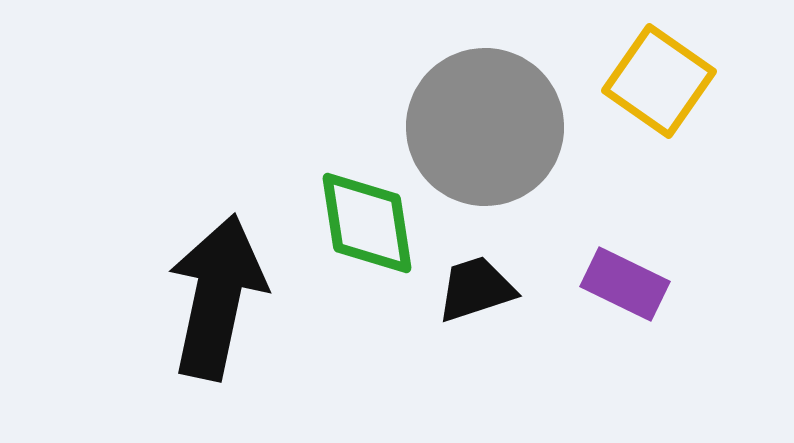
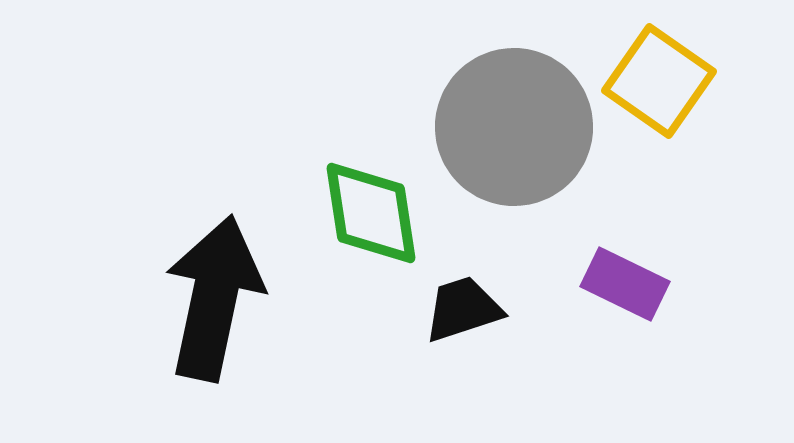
gray circle: moved 29 px right
green diamond: moved 4 px right, 10 px up
black trapezoid: moved 13 px left, 20 px down
black arrow: moved 3 px left, 1 px down
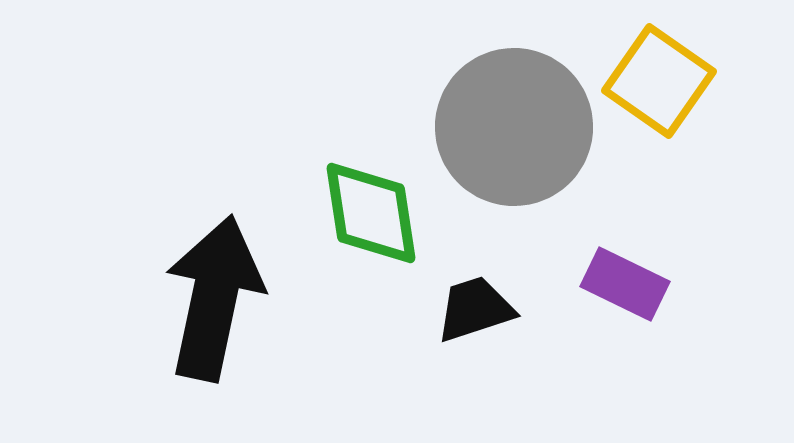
black trapezoid: moved 12 px right
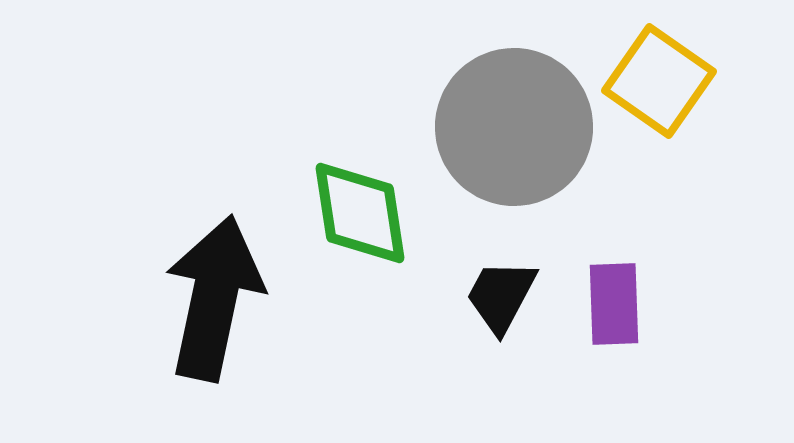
green diamond: moved 11 px left
purple rectangle: moved 11 px left, 20 px down; rotated 62 degrees clockwise
black trapezoid: moved 26 px right, 13 px up; rotated 44 degrees counterclockwise
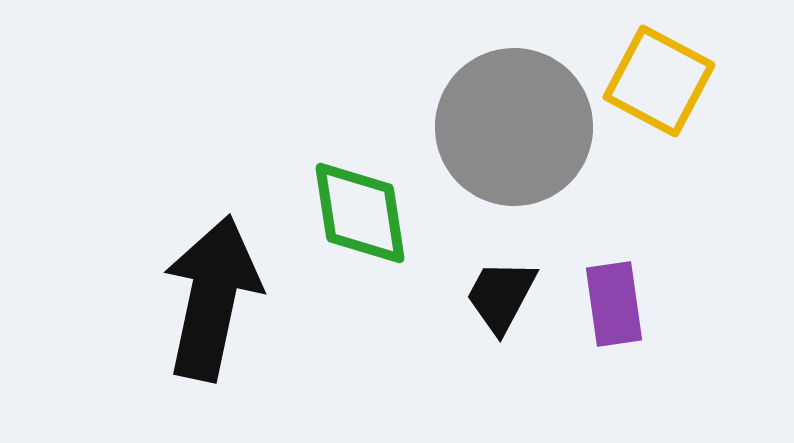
yellow square: rotated 7 degrees counterclockwise
black arrow: moved 2 px left
purple rectangle: rotated 6 degrees counterclockwise
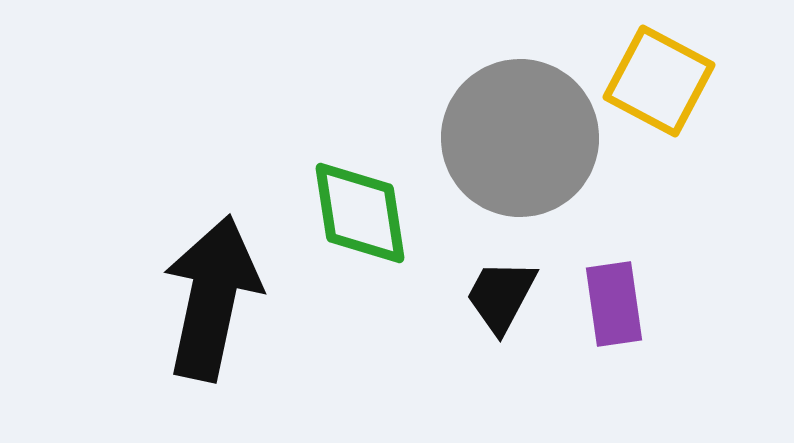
gray circle: moved 6 px right, 11 px down
